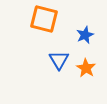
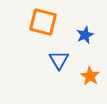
orange square: moved 1 px left, 3 px down
orange star: moved 4 px right, 8 px down
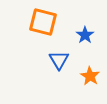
blue star: rotated 12 degrees counterclockwise
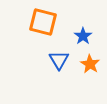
blue star: moved 2 px left, 1 px down
orange star: moved 12 px up
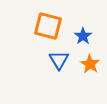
orange square: moved 5 px right, 4 px down
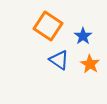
orange square: rotated 20 degrees clockwise
blue triangle: rotated 25 degrees counterclockwise
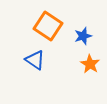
blue star: rotated 18 degrees clockwise
blue triangle: moved 24 px left
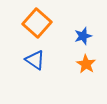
orange square: moved 11 px left, 3 px up; rotated 8 degrees clockwise
orange star: moved 4 px left
